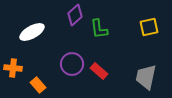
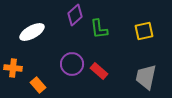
yellow square: moved 5 px left, 4 px down
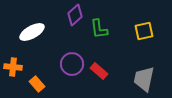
orange cross: moved 1 px up
gray trapezoid: moved 2 px left, 2 px down
orange rectangle: moved 1 px left, 1 px up
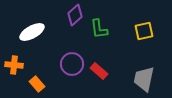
orange cross: moved 1 px right, 2 px up
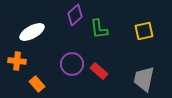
orange cross: moved 3 px right, 4 px up
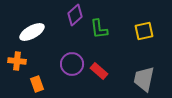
orange rectangle: rotated 21 degrees clockwise
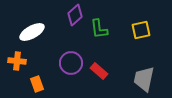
yellow square: moved 3 px left, 1 px up
purple circle: moved 1 px left, 1 px up
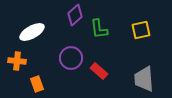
purple circle: moved 5 px up
gray trapezoid: rotated 16 degrees counterclockwise
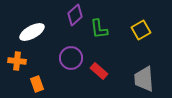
yellow square: rotated 18 degrees counterclockwise
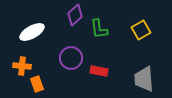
orange cross: moved 5 px right, 5 px down
red rectangle: rotated 30 degrees counterclockwise
